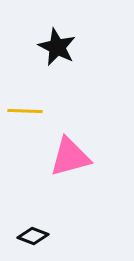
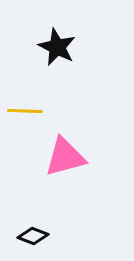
pink triangle: moved 5 px left
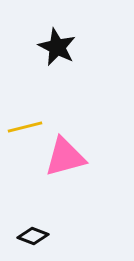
yellow line: moved 16 px down; rotated 16 degrees counterclockwise
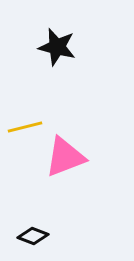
black star: rotated 12 degrees counterclockwise
pink triangle: rotated 6 degrees counterclockwise
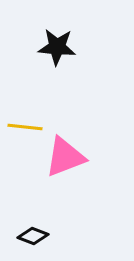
black star: rotated 9 degrees counterclockwise
yellow line: rotated 20 degrees clockwise
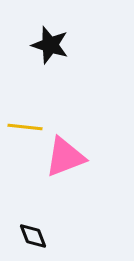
black star: moved 7 px left, 2 px up; rotated 12 degrees clockwise
black diamond: rotated 48 degrees clockwise
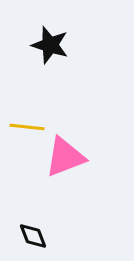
yellow line: moved 2 px right
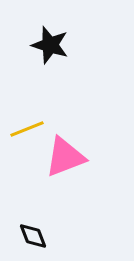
yellow line: moved 2 px down; rotated 28 degrees counterclockwise
